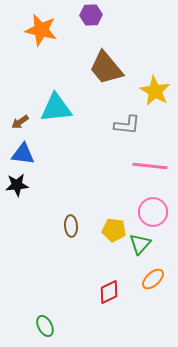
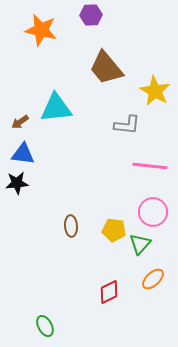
black star: moved 2 px up
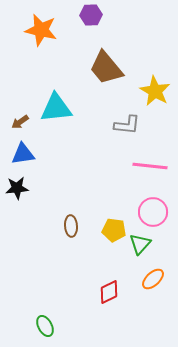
blue triangle: rotated 15 degrees counterclockwise
black star: moved 5 px down
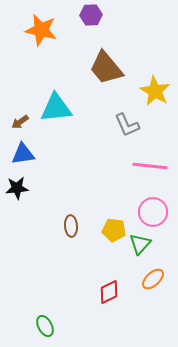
gray L-shape: rotated 60 degrees clockwise
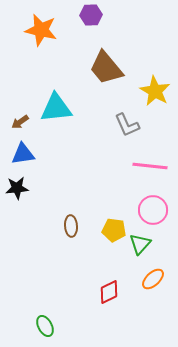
pink circle: moved 2 px up
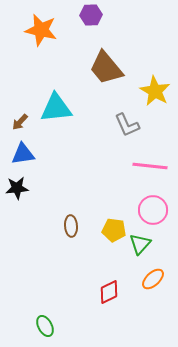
brown arrow: rotated 12 degrees counterclockwise
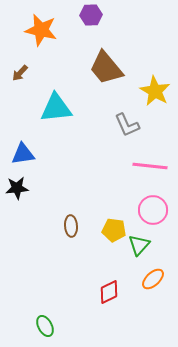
brown arrow: moved 49 px up
green triangle: moved 1 px left, 1 px down
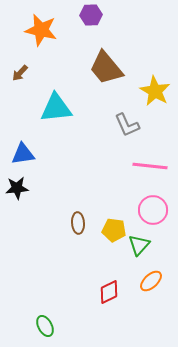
brown ellipse: moved 7 px right, 3 px up
orange ellipse: moved 2 px left, 2 px down
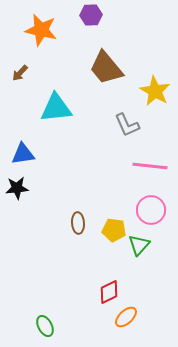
pink circle: moved 2 px left
orange ellipse: moved 25 px left, 36 px down
